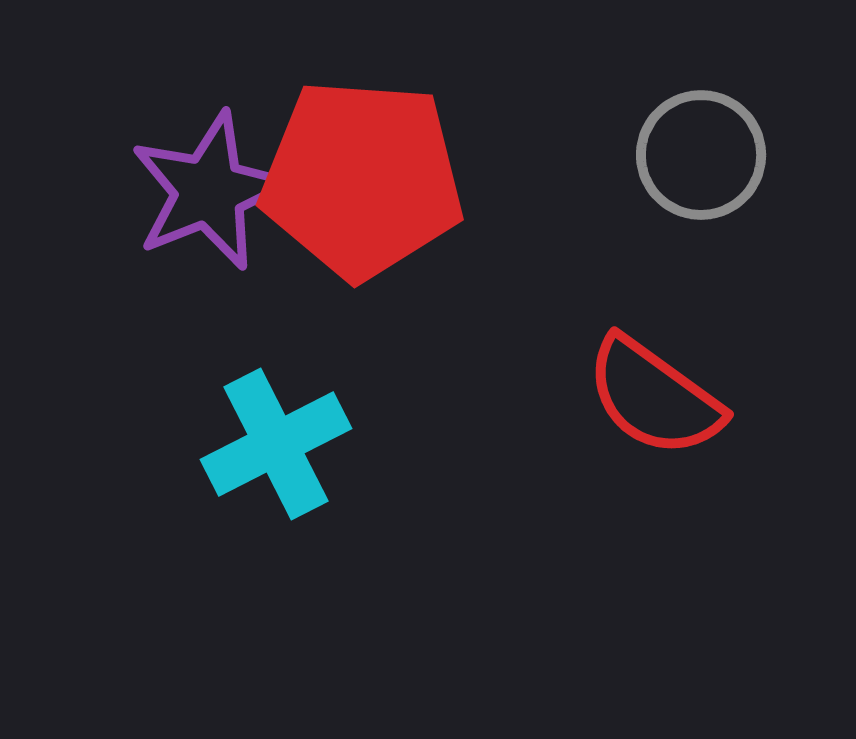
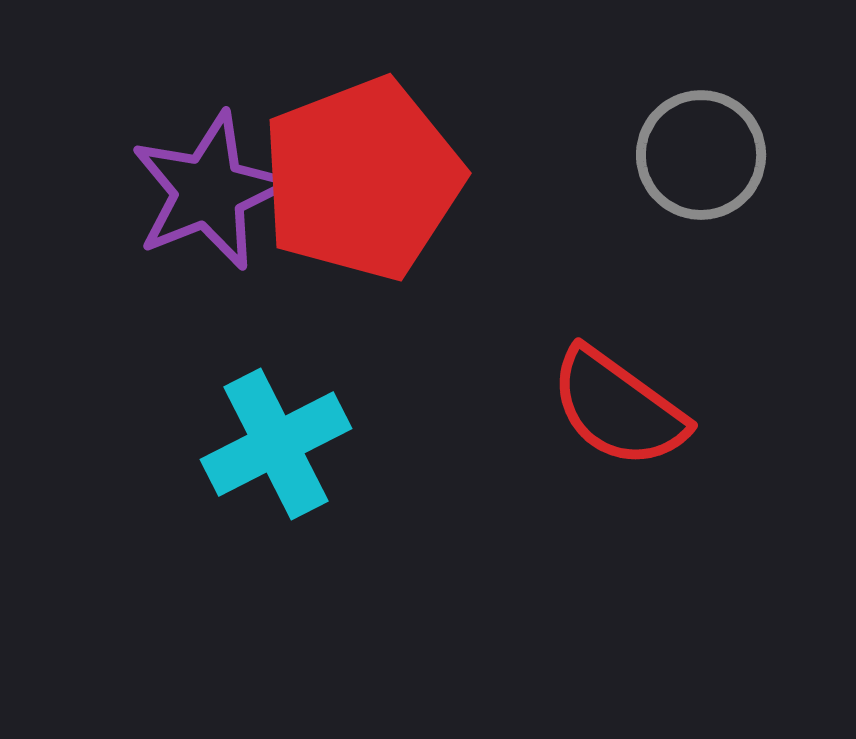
red pentagon: rotated 25 degrees counterclockwise
red semicircle: moved 36 px left, 11 px down
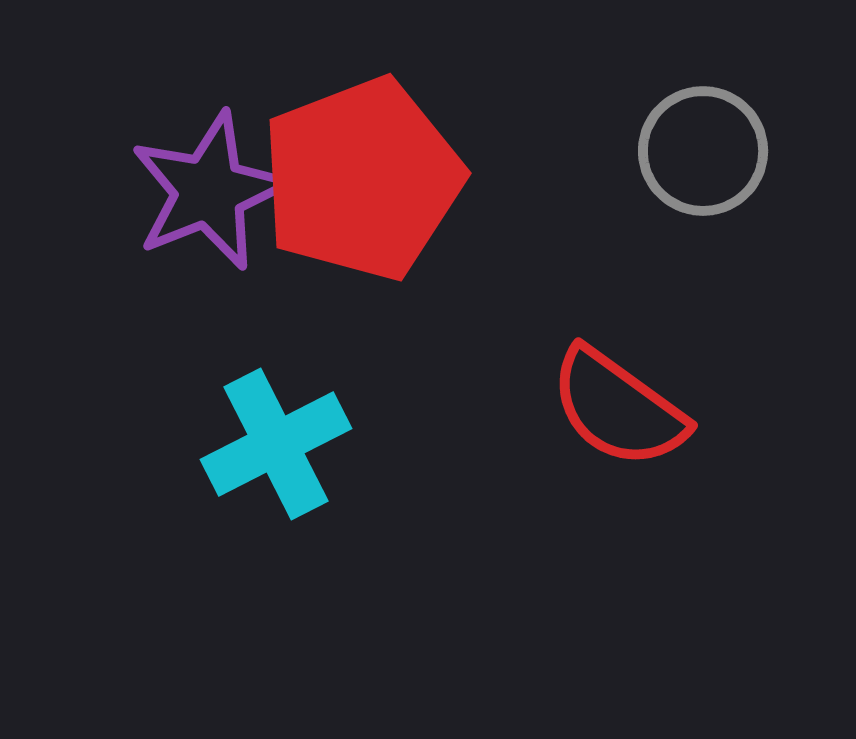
gray circle: moved 2 px right, 4 px up
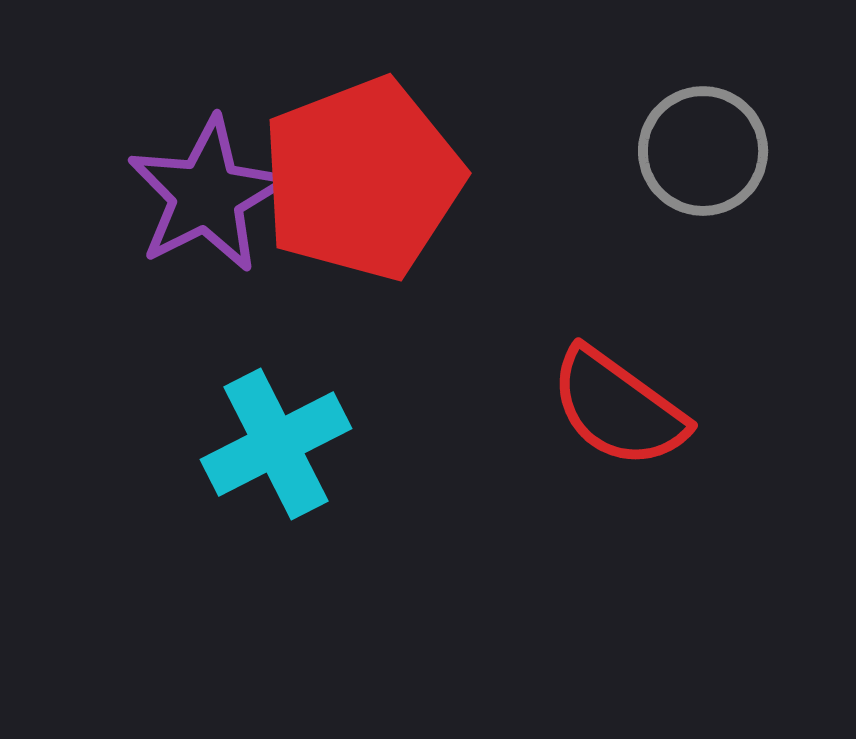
purple star: moved 2 px left, 4 px down; rotated 5 degrees counterclockwise
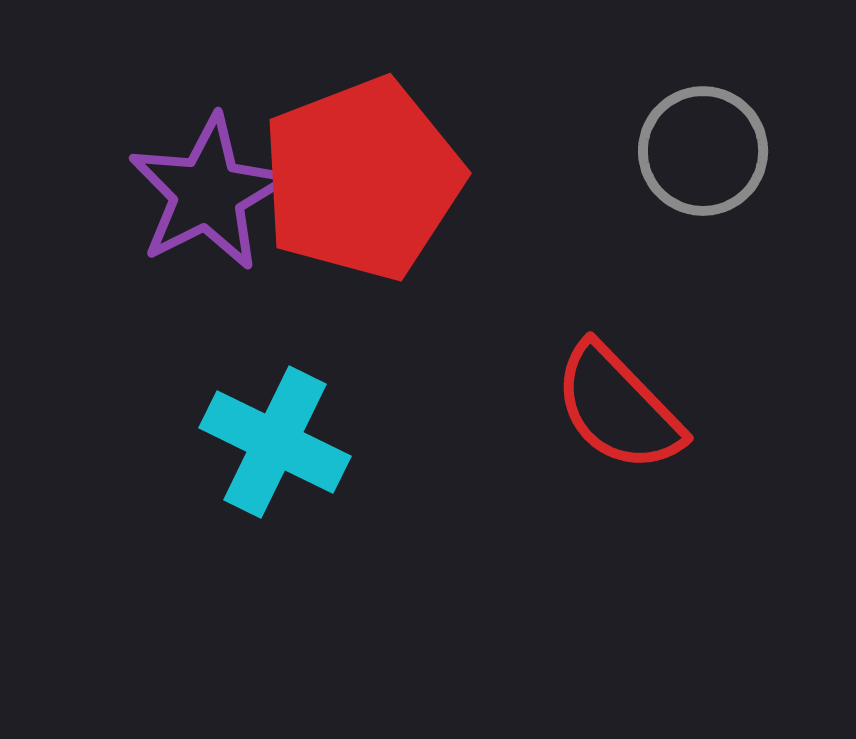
purple star: moved 1 px right, 2 px up
red semicircle: rotated 10 degrees clockwise
cyan cross: moved 1 px left, 2 px up; rotated 37 degrees counterclockwise
